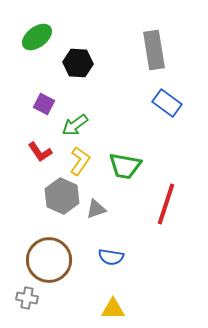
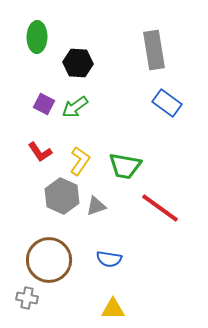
green ellipse: rotated 52 degrees counterclockwise
green arrow: moved 18 px up
red line: moved 6 px left, 4 px down; rotated 72 degrees counterclockwise
gray triangle: moved 3 px up
blue semicircle: moved 2 px left, 2 px down
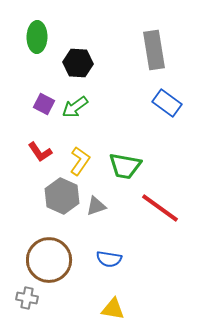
yellow triangle: rotated 10 degrees clockwise
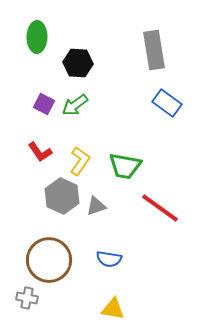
green arrow: moved 2 px up
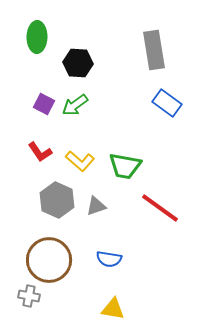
yellow L-shape: rotated 96 degrees clockwise
gray hexagon: moved 5 px left, 4 px down
gray cross: moved 2 px right, 2 px up
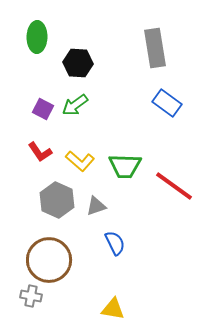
gray rectangle: moved 1 px right, 2 px up
purple square: moved 1 px left, 5 px down
green trapezoid: rotated 8 degrees counterclockwise
red line: moved 14 px right, 22 px up
blue semicircle: moved 6 px right, 16 px up; rotated 125 degrees counterclockwise
gray cross: moved 2 px right
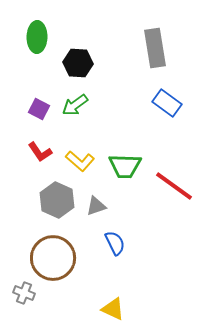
purple square: moved 4 px left
brown circle: moved 4 px right, 2 px up
gray cross: moved 7 px left, 3 px up; rotated 10 degrees clockwise
yellow triangle: rotated 15 degrees clockwise
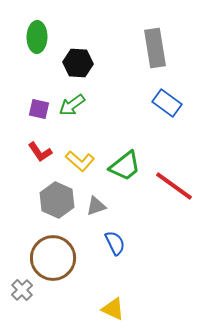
green arrow: moved 3 px left
purple square: rotated 15 degrees counterclockwise
green trapezoid: rotated 40 degrees counterclockwise
gray cross: moved 2 px left, 3 px up; rotated 25 degrees clockwise
